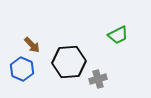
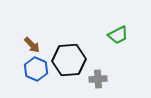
black hexagon: moved 2 px up
blue hexagon: moved 14 px right
gray cross: rotated 12 degrees clockwise
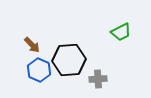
green trapezoid: moved 3 px right, 3 px up
blue hexagon: moved 3 px right, 1 px down
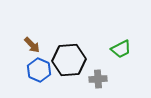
green trapezoid: moved 17 px down
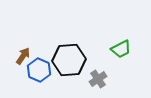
brown arrow: moved 9 px left, 11 px down; rotated 102 degrees counterclockwise
gray cross: rotated 30 degrees counterclockwise
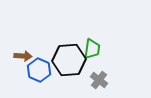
green trapezoid: moved 29 px left; rotated 55 degrees counterclockwise
brown arrow: rotated 60 degrees clockwise
gray cross: moved 1 px right, 1 px down; rotated 18 degrees counterclockwise
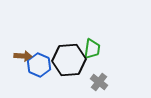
blue hexagon: moved 5 px up
gray cross: moved 2 px down
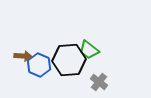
green trapezoid: moved 3 px left, 1 px down; rotated 120 degrees clockwise
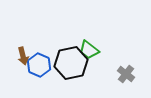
brown arrow: rotated 72 degrees clockwise
black hexagon: moved 2 px right, 3 px down; rotated 8 degrees counterclockwise
gray cross: moved 27 px right, 8 px up
